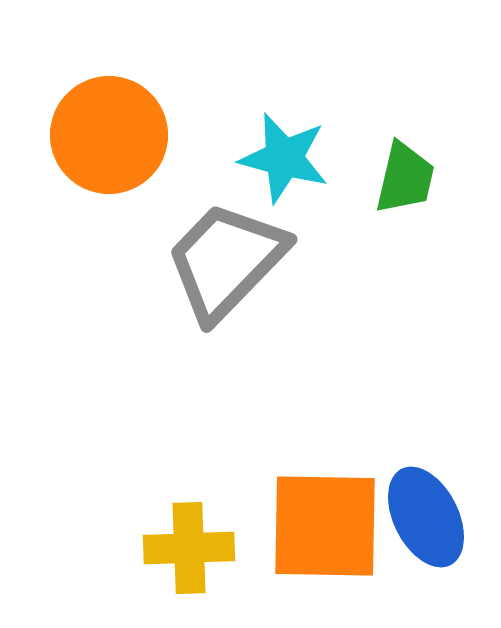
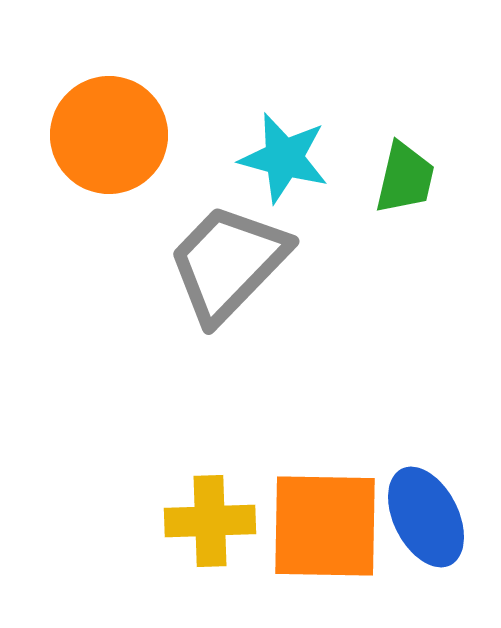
gray trapezoid: moved 2 px right, 2 px down
yellow cross: moved 21 px right, 27 px up
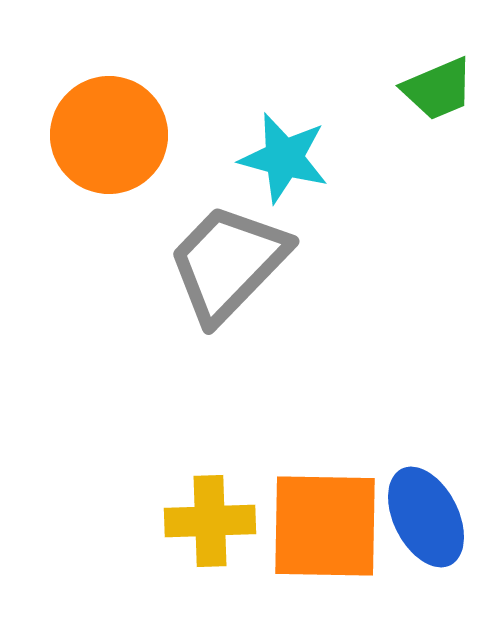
green trapezoid: moved 33 px right, 89 px up; rotated 54 degrees clockwise
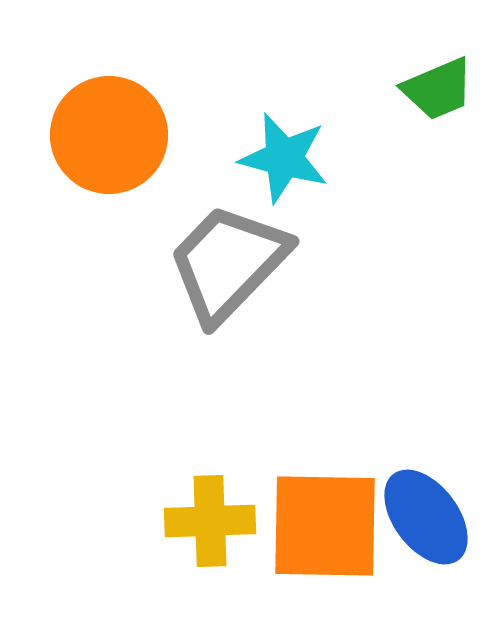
blue ellipse: rotated 10 degrees counterclockwise
